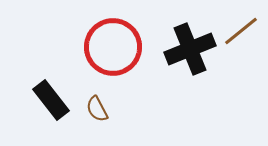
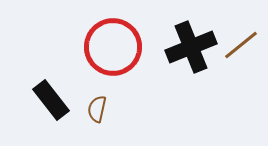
brown line: moved 14 px down
black cross: moved 1 px right, 2 px up
brown semicircle: rotated 40 degrees clockwise
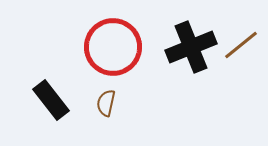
brown semicircle: moved 9 px right, 6 px up
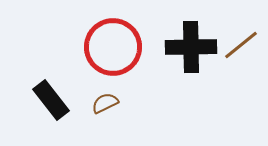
black cross: rotated 21 degrees clockwise
brown semicircle: moved 1 px left; rotated 52 degrees clockwise
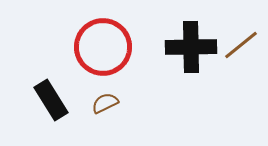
red circle: moved 10 px left
black rectangle: rotated 6 degrees clockwise
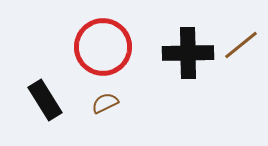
black cross: moved 3 px left, 6 px down
black rectangle: moved 6 px left
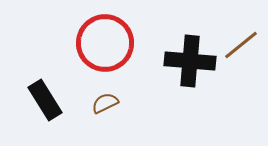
red circle: moved 2 px right, 4 px up
black cross: moved 2 px right, 8 px down; rotated 6 degrees clockwise
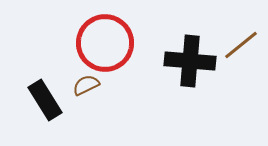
brown semicircle: moved 19 px left, 18 px up
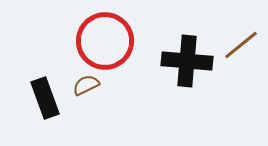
red circle: moved 2 px up
black cross: moved 3 px left
black rectangle: moved 2 px up; rotated 12 degrees clockwise
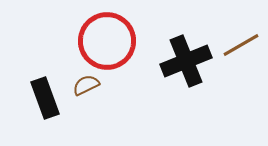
red circle: moved 2 px right
brown line: rotated 9 degrees clockwise
black cross: moved 1 px left; rotated 27 degrees counterclockwise
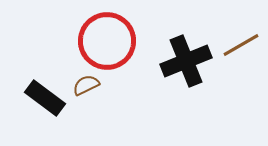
black rectangle: rotated 33 degrees counterclockwise
